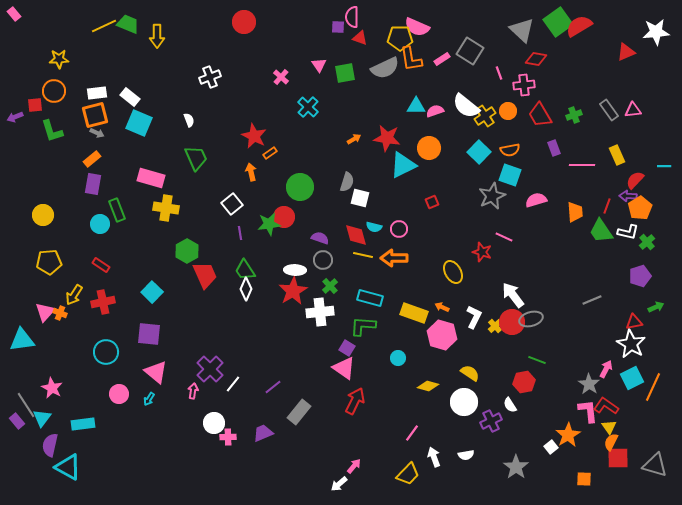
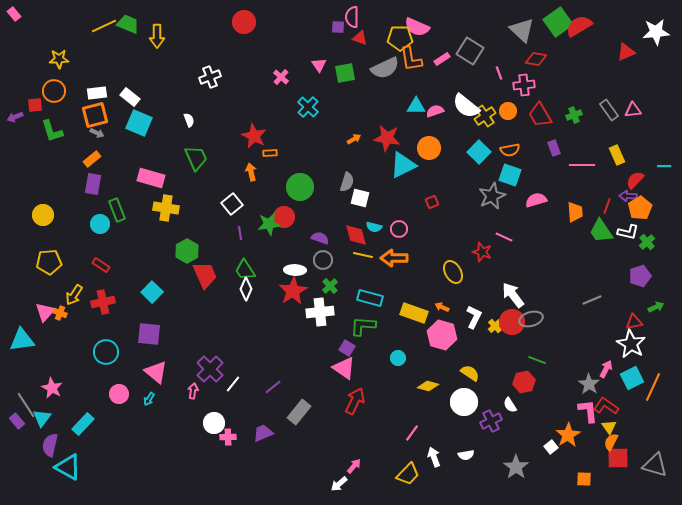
orange rectangle at (270, 153): rotated 32 degrees clockwise
cyan rectangle at (83, 424): rotated 40 degrees counterclockwise
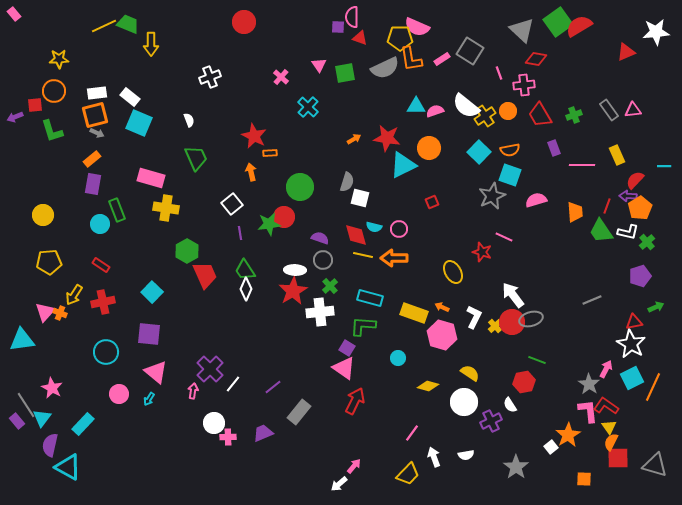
yellow arrow at (157, 36): moved 6 px left, 8 px down
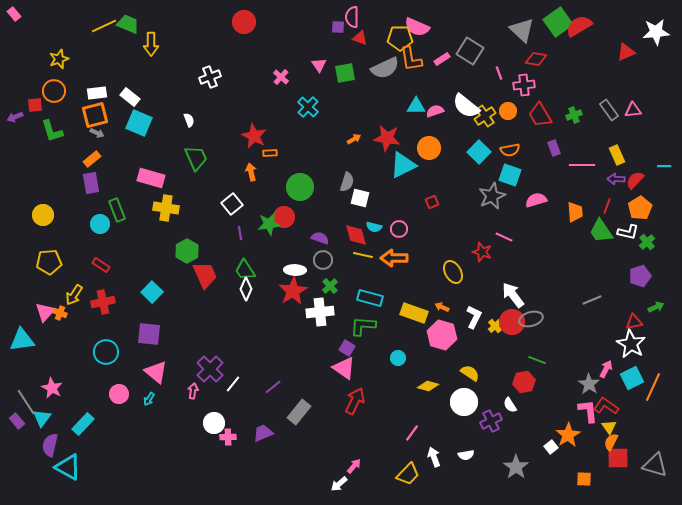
yellow star at (59, 59): rotated 18 degrees counterclockwise
purple rectangle at (93, 184): moved 2 px left, 1 px up; rotated 20 degrees counterclockwise
purple arrow at (628, 196): moved 12 px left, 17 px up
gray line at (26, 405): moved 3 px up
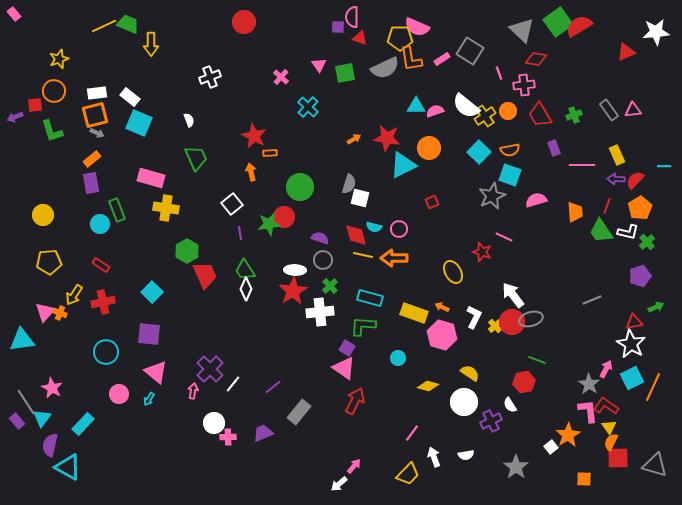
gray semicircle at (347, 182): moved 2 px right, 2 px down
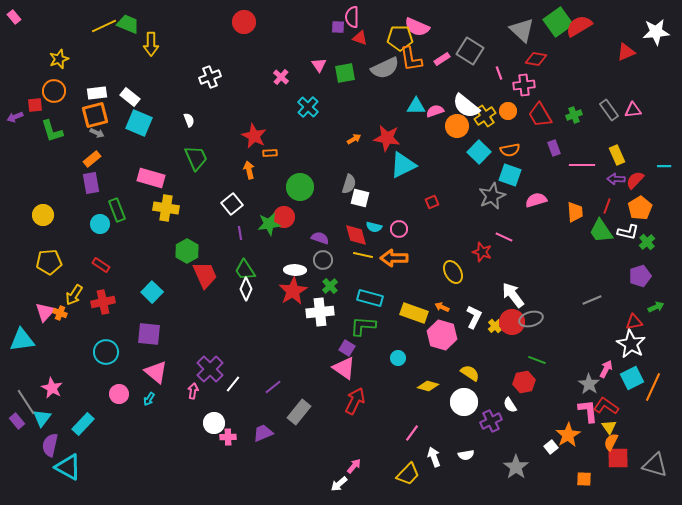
pink rectangle at (14, 14): moved 3 px down
orange circle at (429, 148): moved 28 px right, 22 px up
orange arrow at (251, 172): moved 2 px left, 2 px up
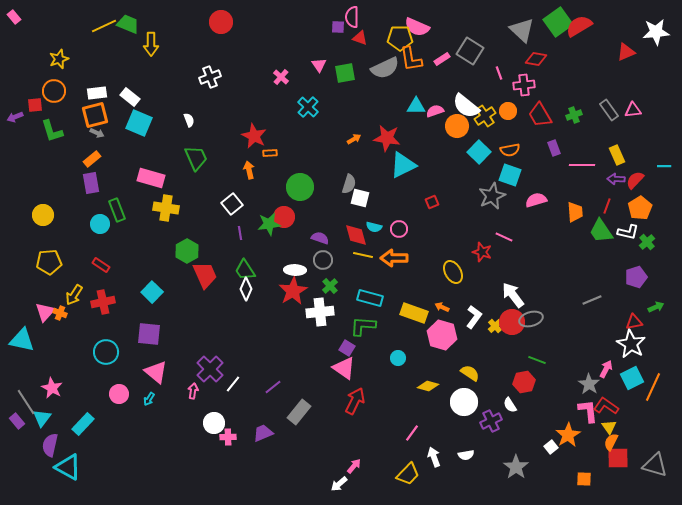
red circle at (244, 22): moved 23 px left
purple pentagon at (640, 276): moved 4 px left, 1 px down
white L-shape at (474, 317): rotated 10 degrees clockwise
cyan triangle at (22, 340): rotated 20 degrees clockwise
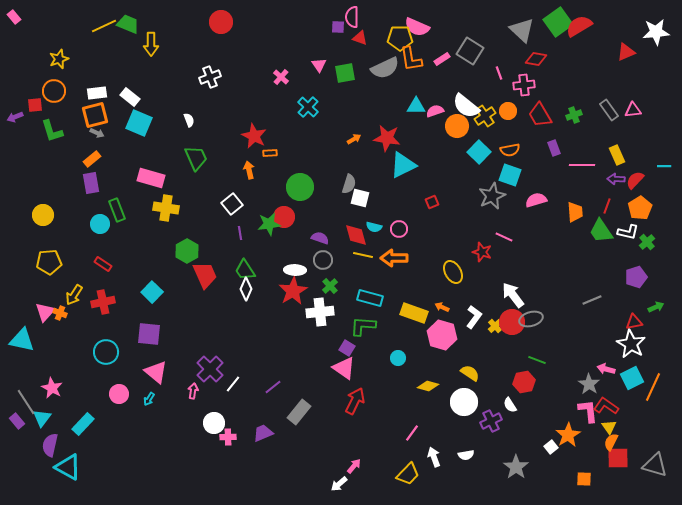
red rectangle at (101, 265): moved 2 px right, 1 px up
pink arrow at (606, 369): rotated 102 degrees counterclockwise
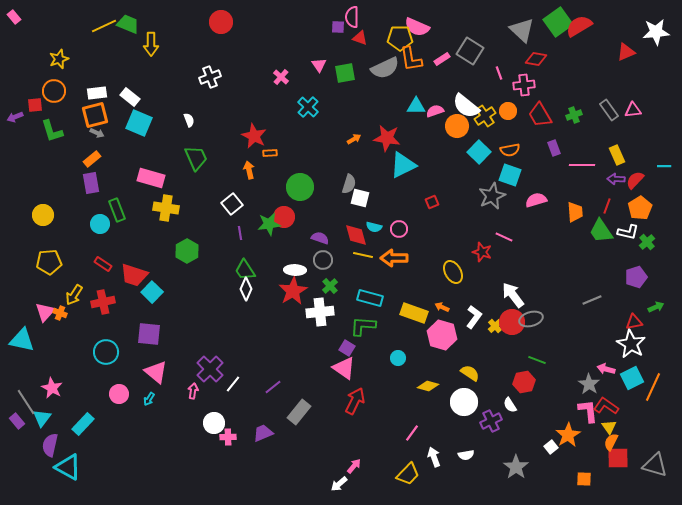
red trapezoid at (205, 275): moved 71 px left; rotated 132 degrees clockwise
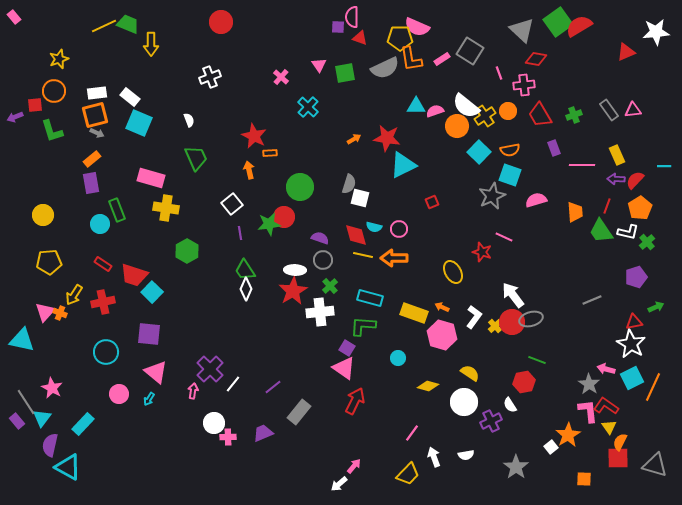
orange semicircle at (611, 442): moved 9 px right
